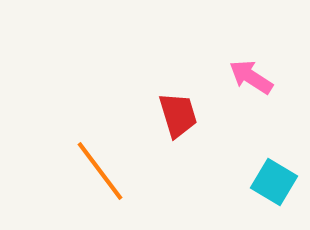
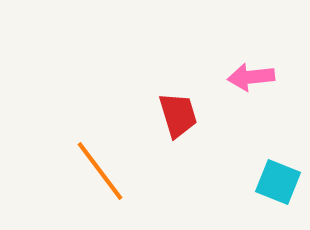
pink arrow: rotated 39 degrees counterclockwise
cyan square: moved 4 px right; rotated 9 degrees counterclockwise
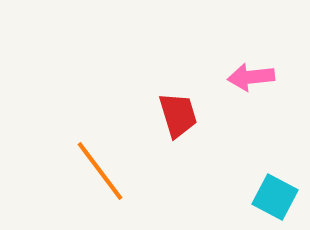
cyan square: moved 3 px left, 15 px down; rotated 6 degrees clockwise
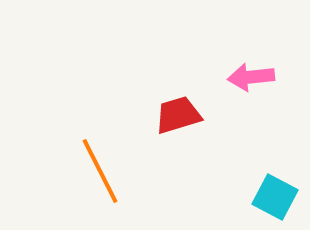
red trapezoid: rotated 90 degrees counterclockwise
orange line: rotated 10 degrees clockwise
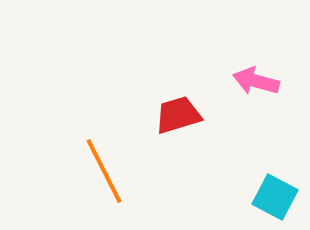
pink arrow: moved 5 px right, 4 px down; rotated 21 degrees clockwise
orange line: moved 4 px right
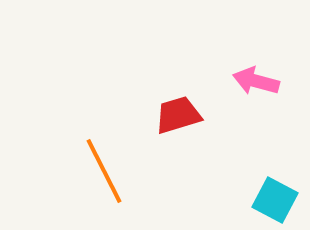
cyan square: moved 3 px down
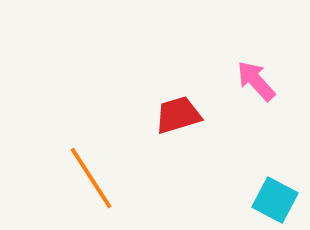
pink arrow: rotated 33 degrees clockwise
orange line: moved 13 px left, 7 px down; rotated 6 degrees counterclockwise
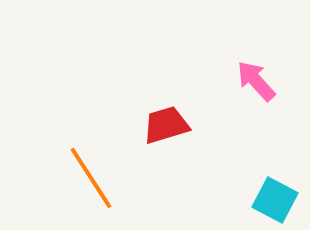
red trapezoid: moved 12 px left, 10 px down
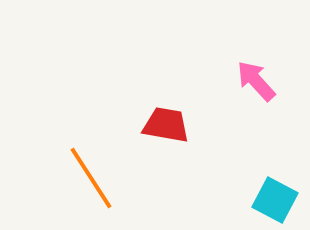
red trapezoid: rotated 27 degrees clockwise
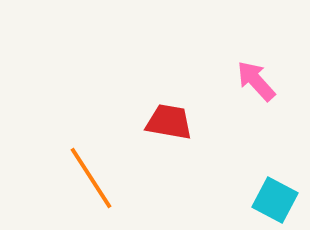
red trapezoid: moved 3 px right, 3 px up
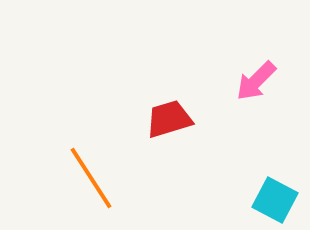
pink arrow: rotated 93 degrees counterclockwise
red trapezoid: moved 3 px up; rotated 27 degrees counterclockwise
